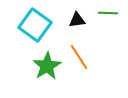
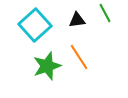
green line: moved 3 px left; rotated 60 degrees clockwise
cyan square: rotated 12 degrees clockwise
green star: rotated 12 degrees clockwise
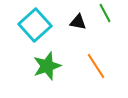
black triangle: moved 1 px right, 2 px down; rotated 18 degrees clockwise
orange line: moved 17 px right, 9 px down
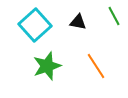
green line: moved 9 px right, 3 px down
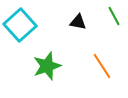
cyan square: moved 15 px left
orange line: moved 6 px right
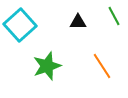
black triangle: rotated 12 degrees counterclockwise
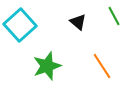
black triangle: rotated 42 degrees clockwise
